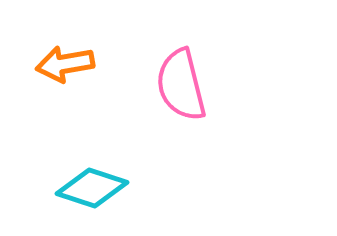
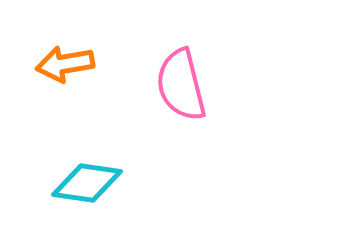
cyan diamond: moved 5 px left, 5 px up; rotated 10 degrees counterclockwise
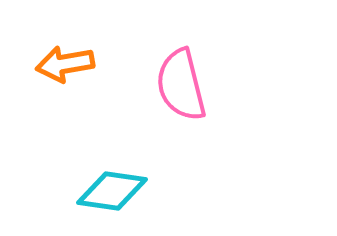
cyan diamond: moved 25 px right, 8 px down
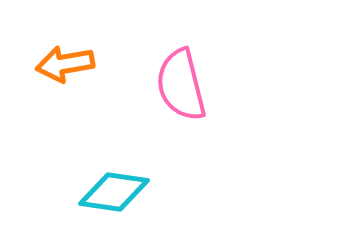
cyan diamond: moved 2 px right, 1 px down
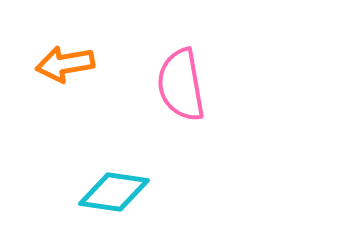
pink semicircle: rotated 4 degrees clockwise
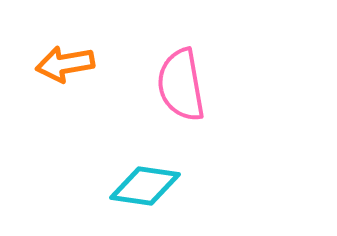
cyan diamond: moved 31 px right, 6 px up
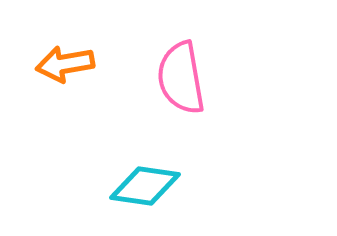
pink semicircle: moved 7 px up
